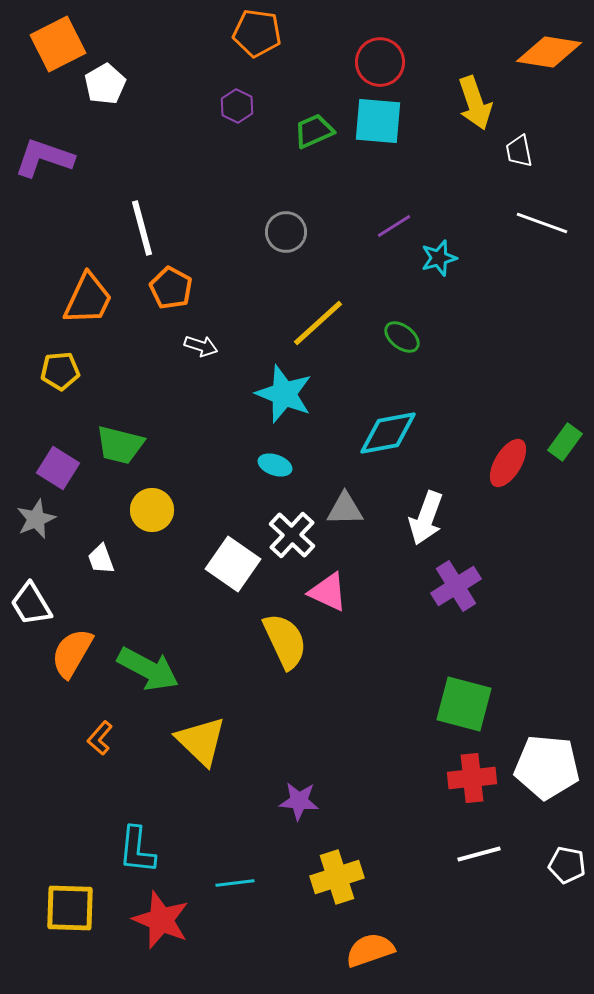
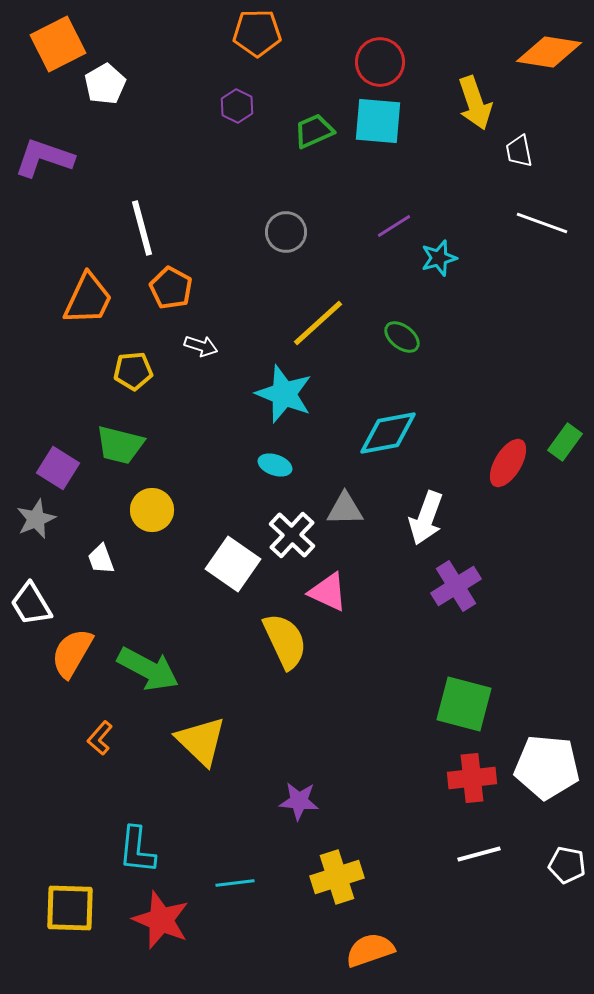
orange pentagon at (257, 33): rotated 9 degrees counterclockwise
yellow pentagon at (60, 371): moved 73 px right
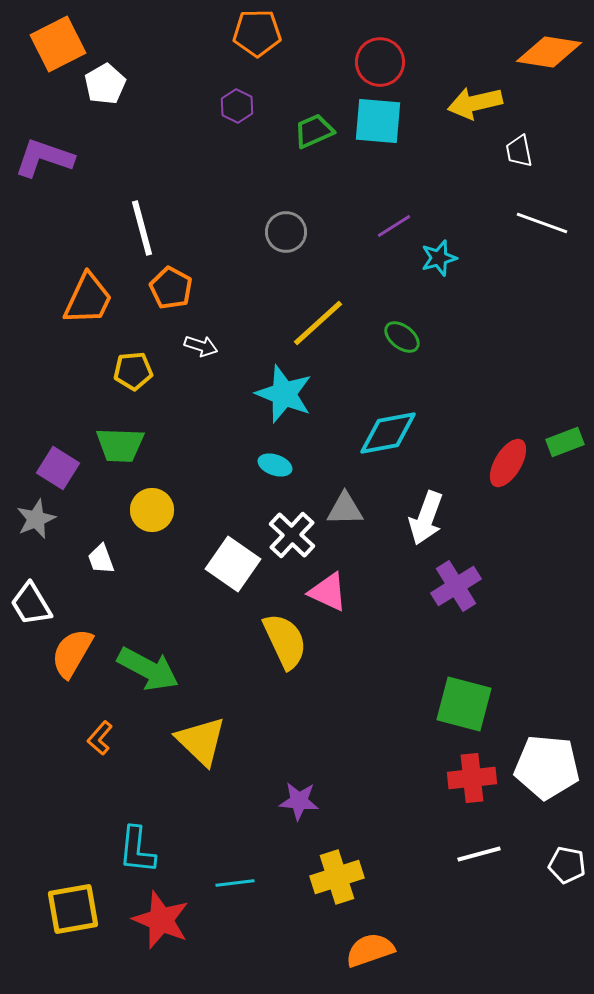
yellow arrow at (475, 103): rotated 96 degrees clockwise
green rectangle at (565, 442): rotated 33 degrees clockwise
green trapezoid at (120, 445): rotated 12 degrees counterclockwise
yellow square at (70, 908): moved 3 px right, 1 px down; rotated 12 degrees counterclockwise
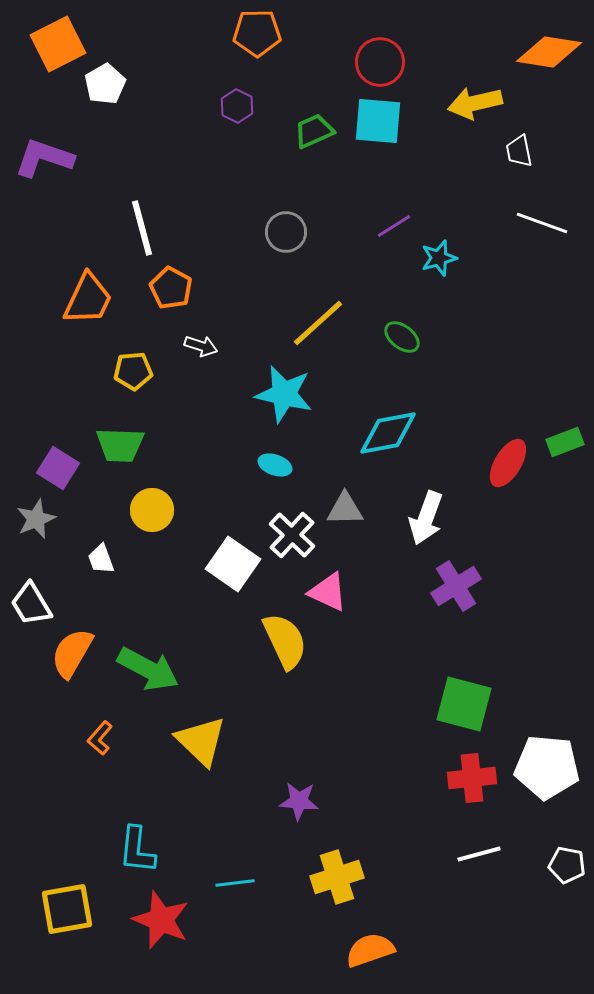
cyan star at (284, 394): rotated 8 degrees counterclockwise
yellow square at (73, 909): moved 6 px left
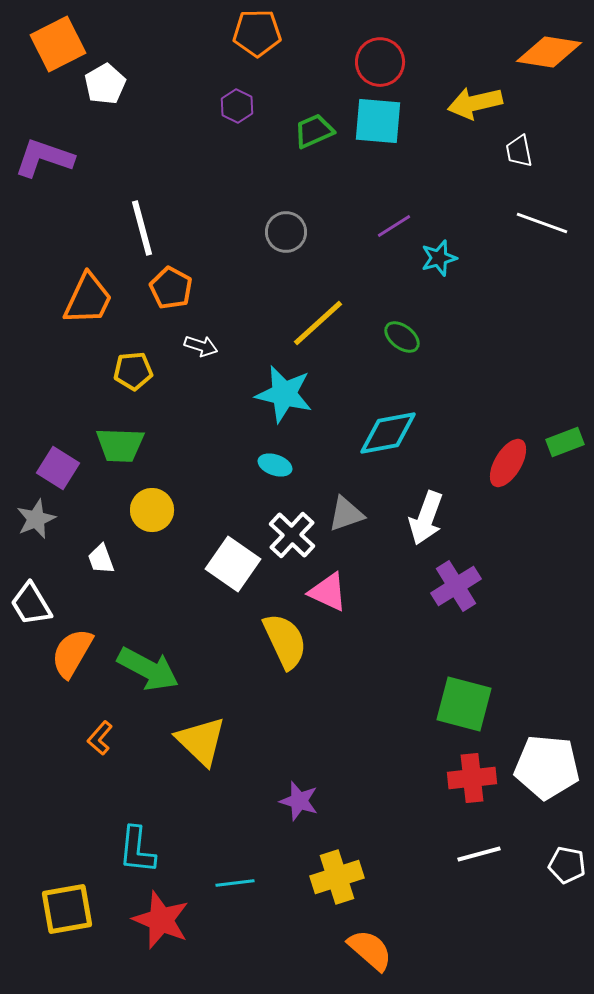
gray triangle at (345, 509): moved 1 px right, 5 px down; rotated 18 degrees counterclockwise
purple star at (299, 801): rotated 12 degrees clockwise
orange semicircle at (370, 950): rotated 60 degrees clockwise
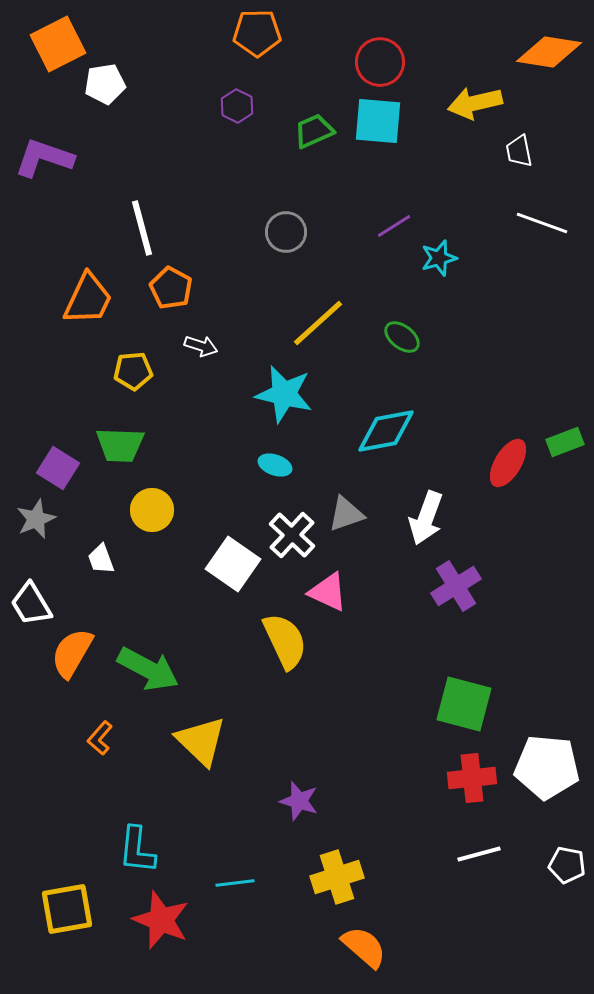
white pentagon at (105, 84): rotated 21 degrees clockwise
cyan diamond at (388, 433): moved 2 px left, 2 px up
orange semicircle at (370, 950): moved 6 px left, 3 px up
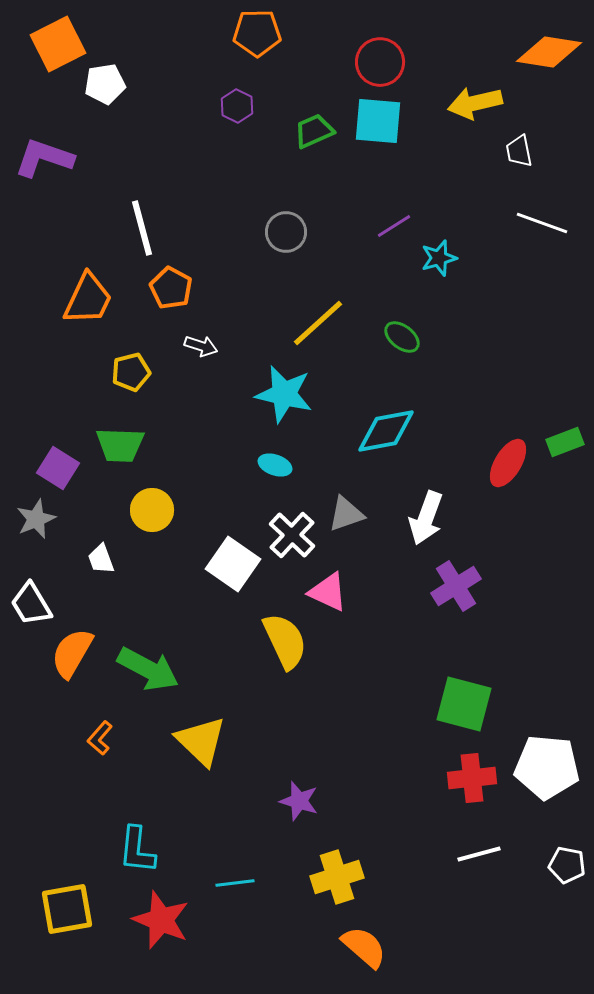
yellow pentagon at (133, 371): moved 2 px left, 1 px down; rotated 9 degrees counterclockwise
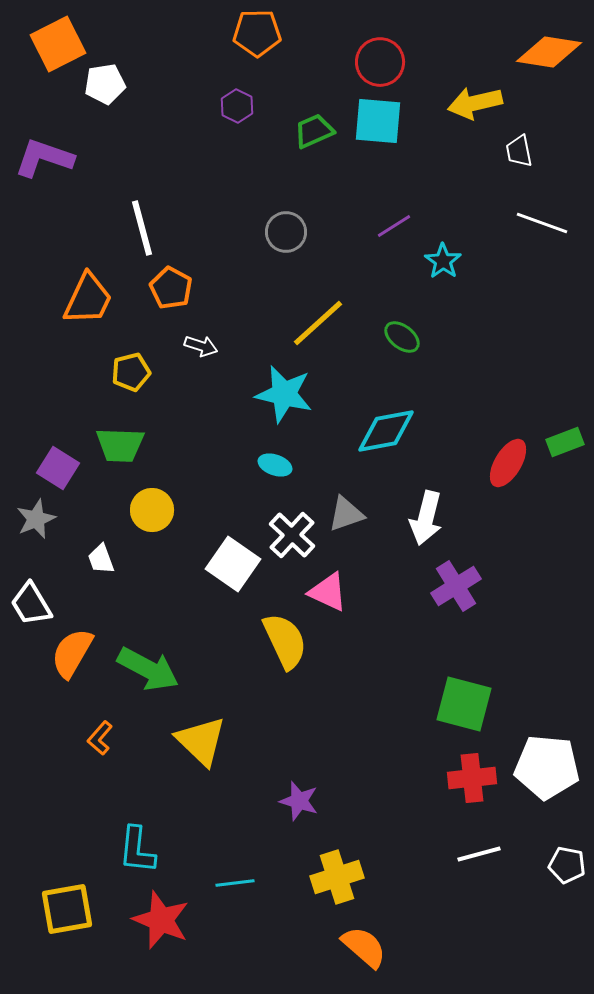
cyan star at (439, 258): moved 4 px right, 3 px down; rotated 21 degrees counterclockwise
white arrow at (426, 518): rotated 6 degrees counterclockwise
